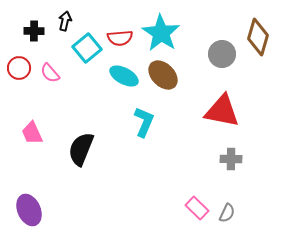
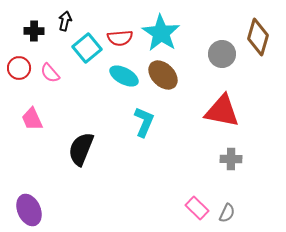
pink trapezoid: moved 14 px up
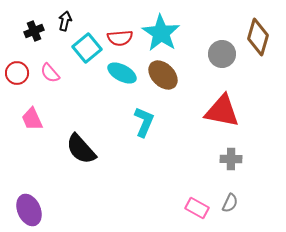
black cross: rotated 24 degrees counterclockwise
red circle: moved 2 px left, 5 px down
cyan ellipse: moved 2 px left, 3 px up
black semicircle: rotated 64 degrees counterclockwise
pink rectangle: rotated 15 degrees counterclockwise
gray semicircle: moved 3 px right, 10 px up
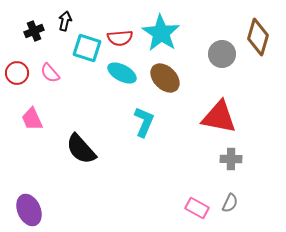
cyan square: rotated 32 degrees counterclockwise
brown ellipse: moved 2 px right, 3 px down
red triangle: moved 3 px left, 6 px down
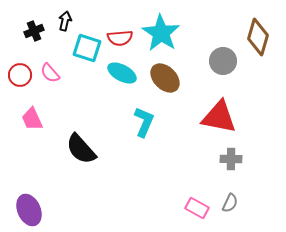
gray circle: moved 1 px right, 7 px down
red circle: moved 3 px right, 2 px down
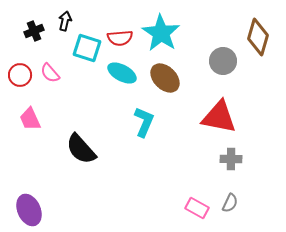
pink trapezoid: moved 2 px left
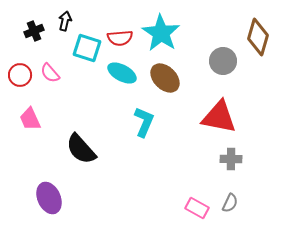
purple ellipse: moved 20 px right, 12 px up
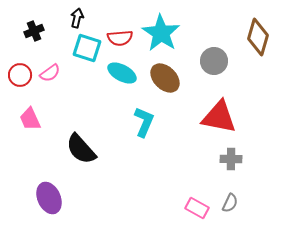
black arrow: moved 12 px right, 3 px up
gray circle: moved 9 px left
pink semicircle: rotated 85 degrees counterclockwise
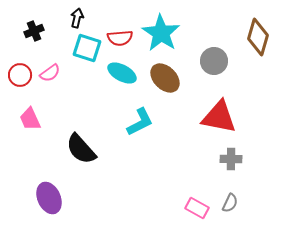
cyan L-shape: moved 4 px left; rotated 40 degrees clockwise
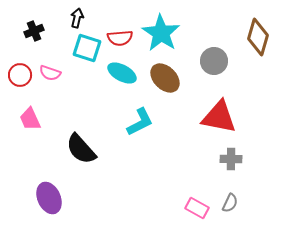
pink semicircle: rotated 55 degrees clockwise
